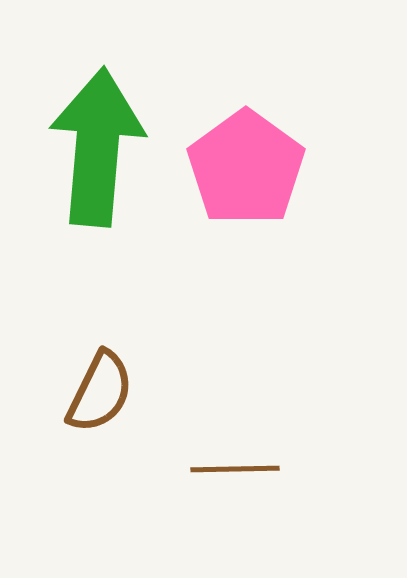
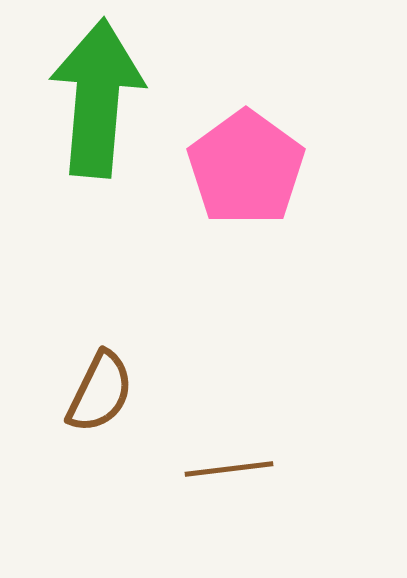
green arrow: moved 49 px up
brown line: moved 6 px left; rotated 6 degrees counterclockwise
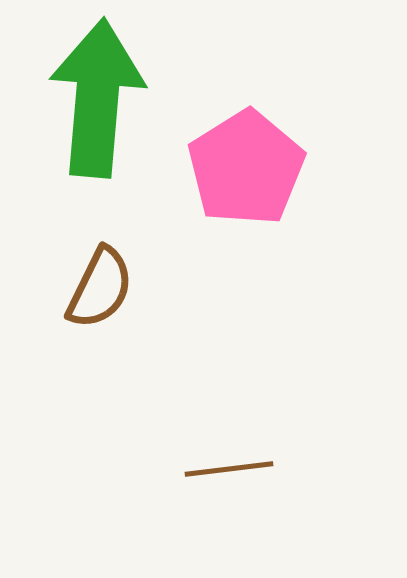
pink pentagon: rotated 4 degrees clockwise
brown semicircle: moved 104 px up
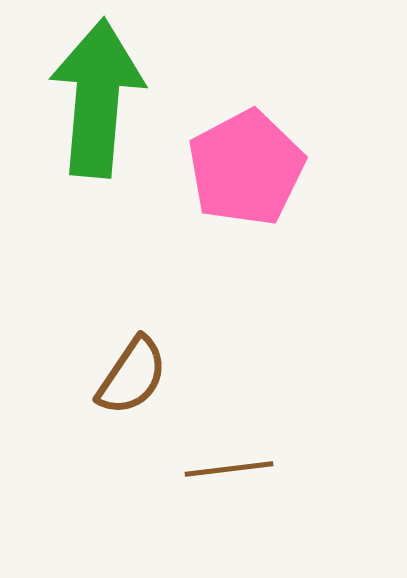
pink pentagon: rotated 4 degrees clockwise
brown semicircle: moved 32 px right, 88 px down; rotated 8 degrees clockwise
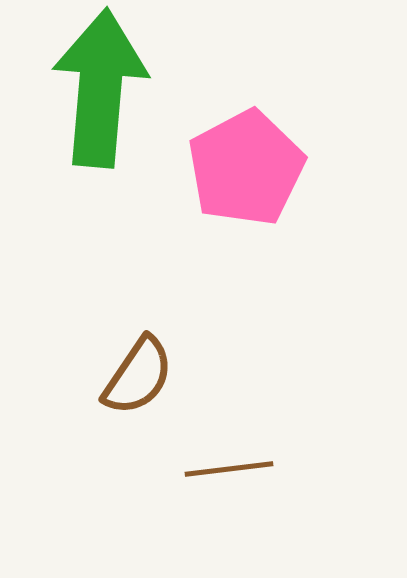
green arrow: moved 3 px right, 10 px up
brown semicircle: moved 6 px right
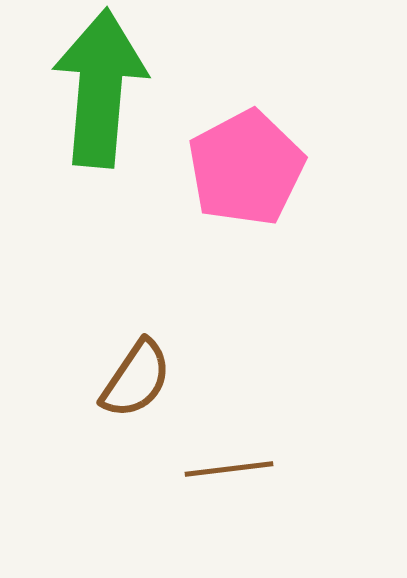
brown semicircle: moved 2 px left, 3 px down
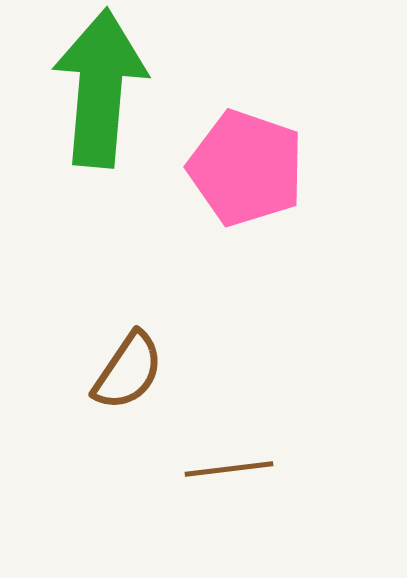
pink pentagon: rotated 25 degrees counterclockwise
brown semicircle: moved 8 px left, 8 px up
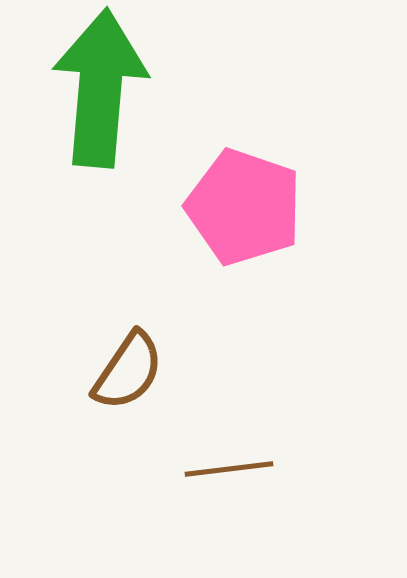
pink pentagon: moved 2 px left, 39 px down
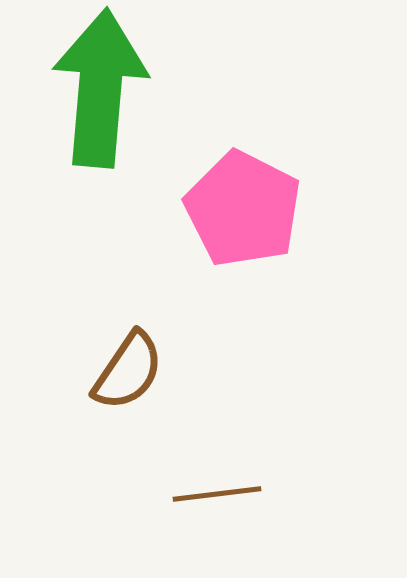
pink pentagon: moved 1 px left, 2 px down; rotated 8 degrees clockwise
brown line: moved 12 px left, 25 px down
